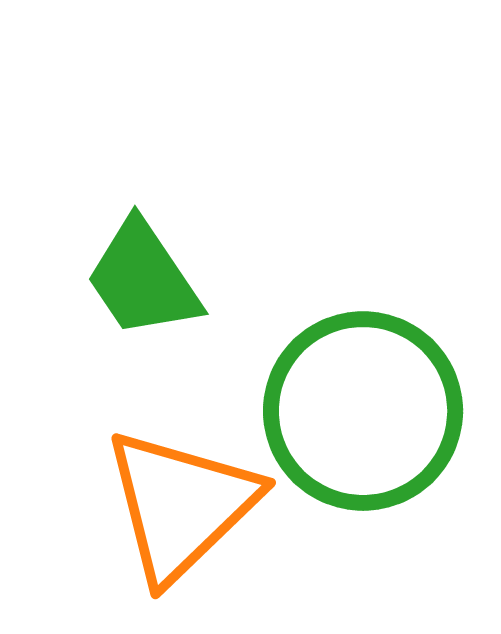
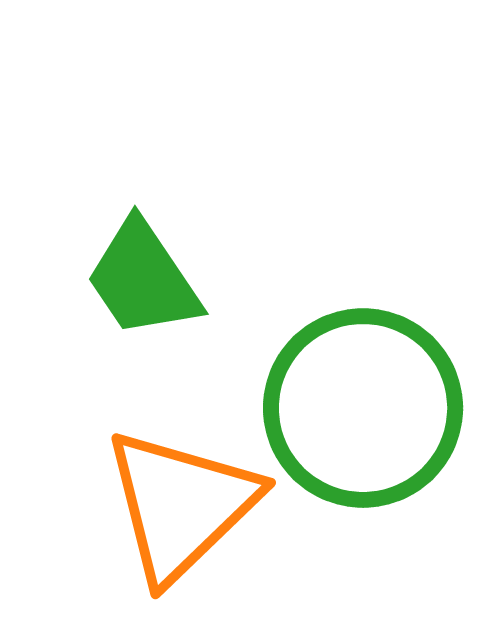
green circle: moved 3 px up
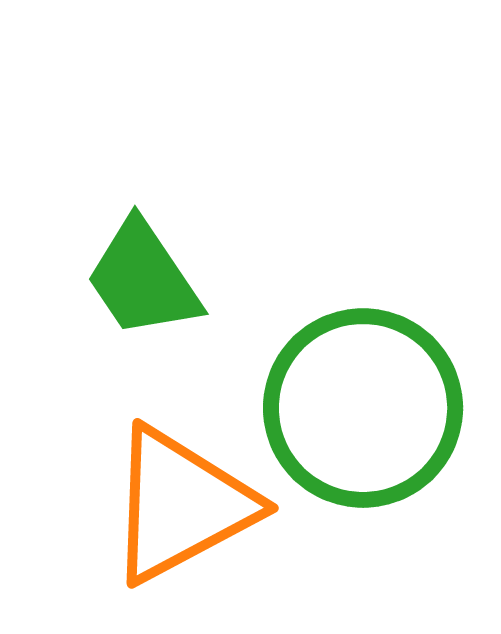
orange triangle: rotated 16 degrees clockwise
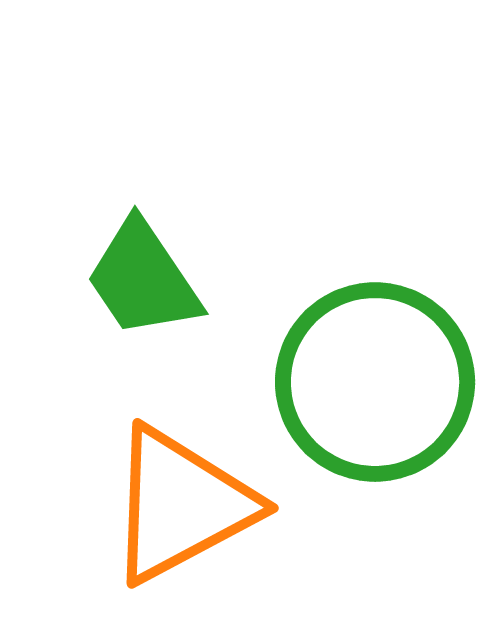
green circle: moved 12 px right, 26 px up
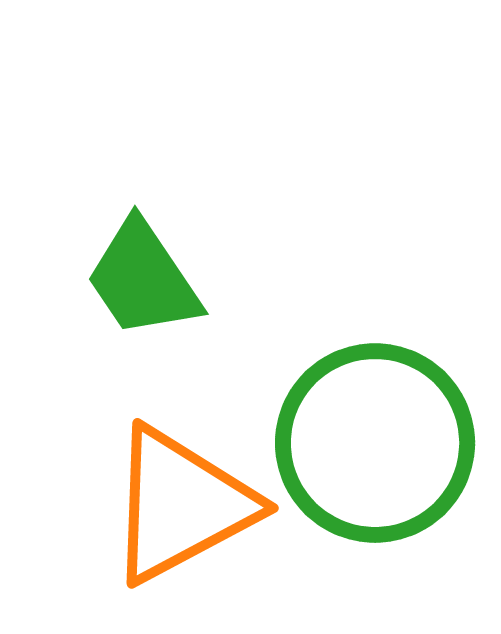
green circle: moved 61 px down
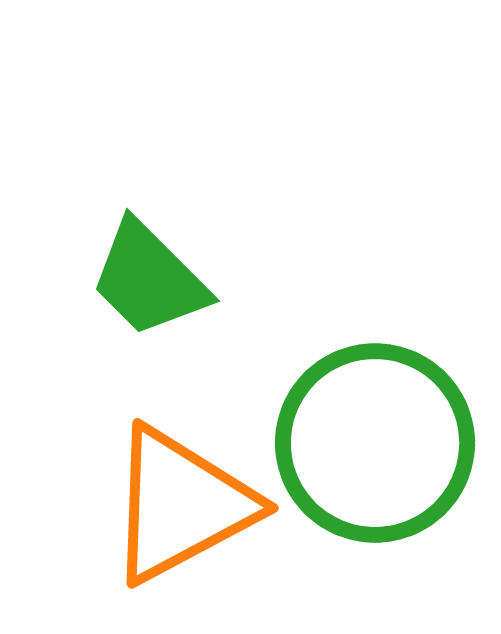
green trapezoid: moved 6 px right; rotated 11 degrees counterclockwise
